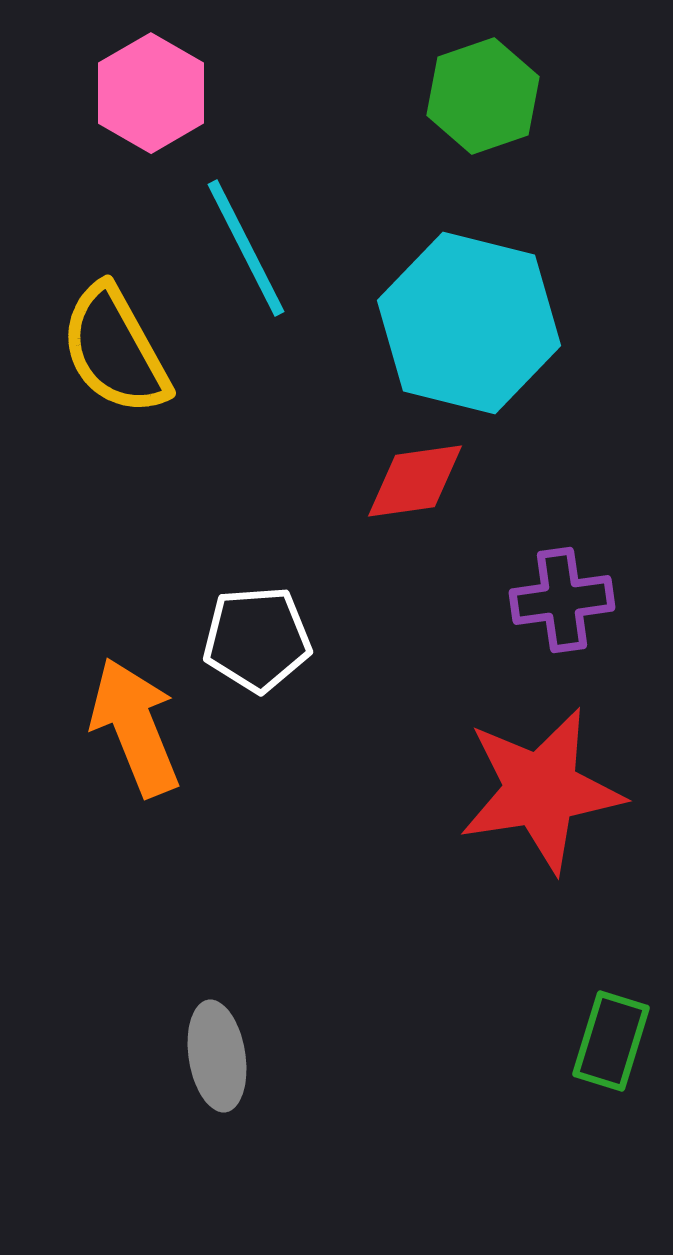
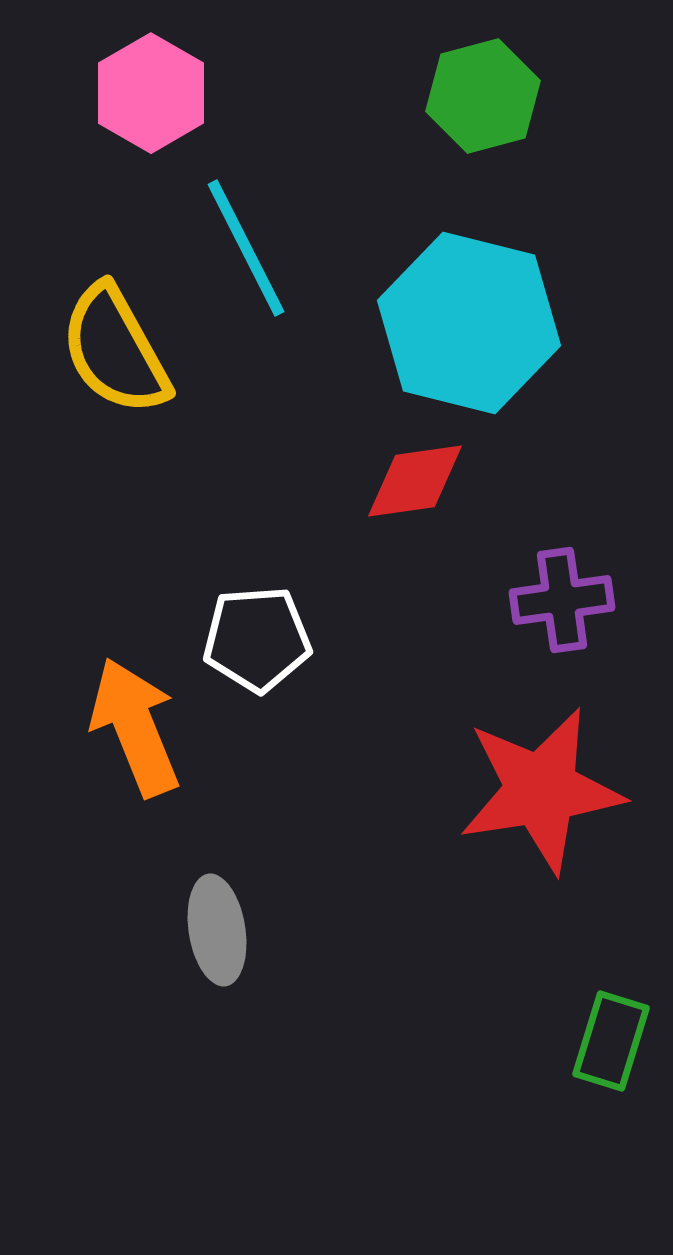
green hexagon: rotated 4 degrees clockwise
gray ellipse: moved 126 px up
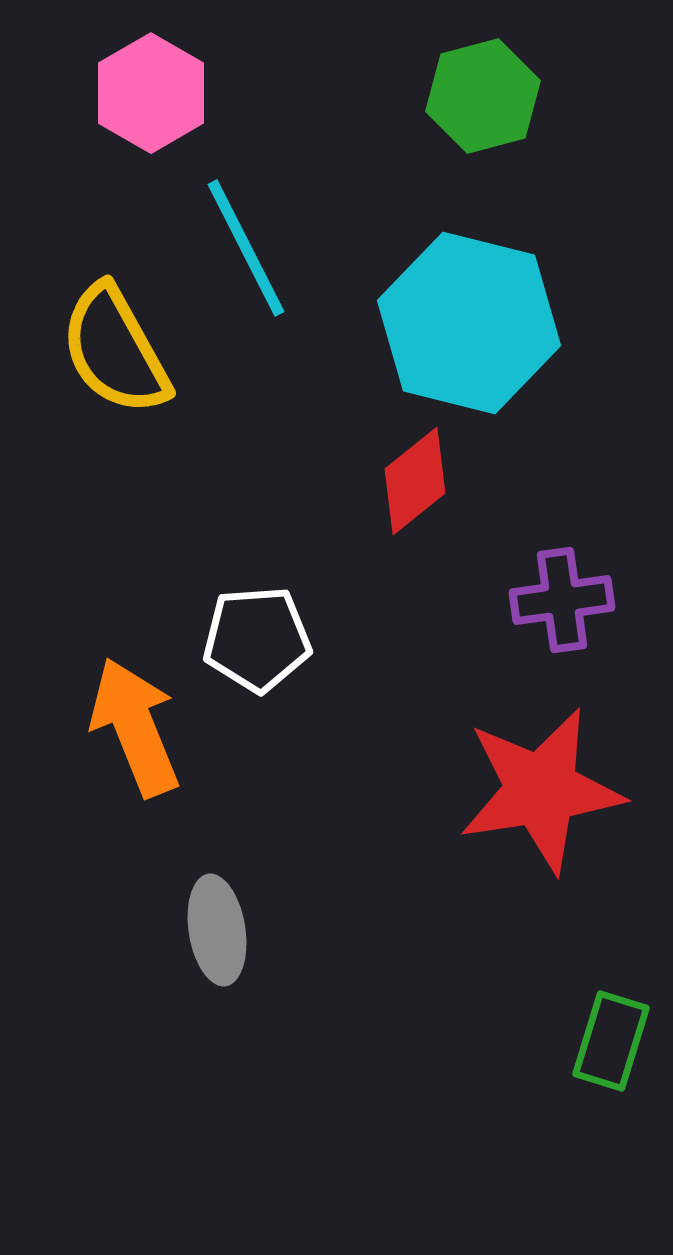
red diamond: rotated 31 degrees counterclockwise
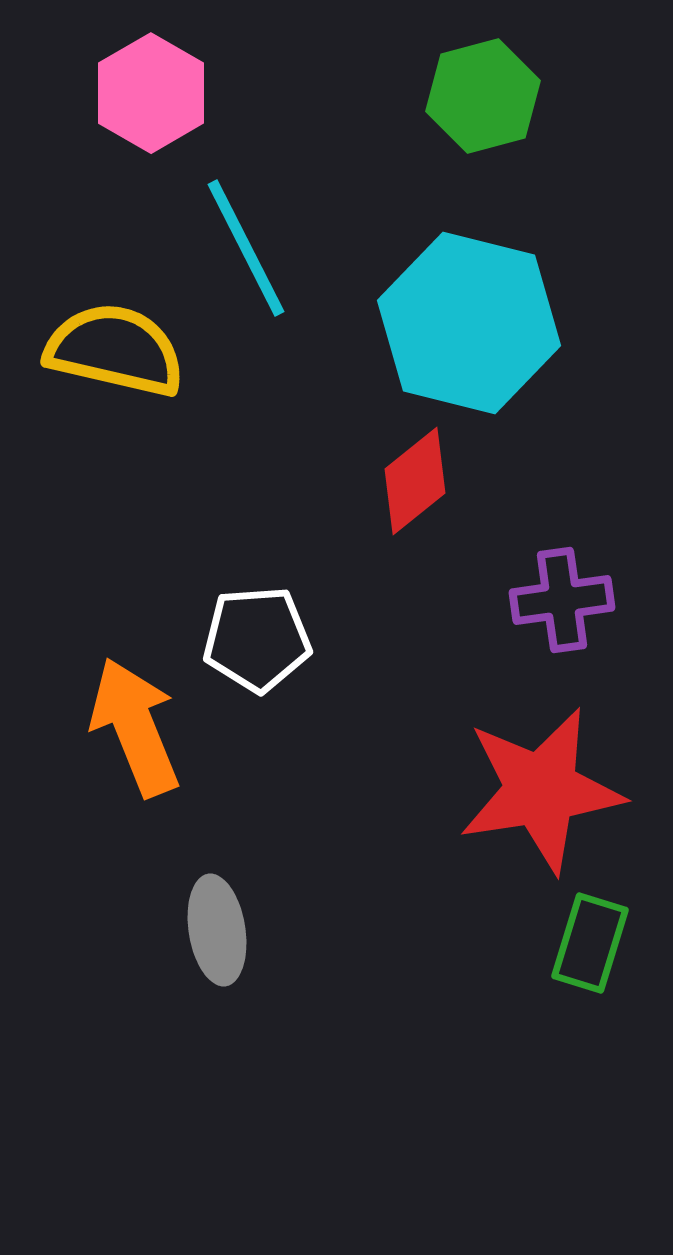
yellow semicircle: rotated 132 degrees clockwise
green rectangle: moved 21 px left, 98 px up
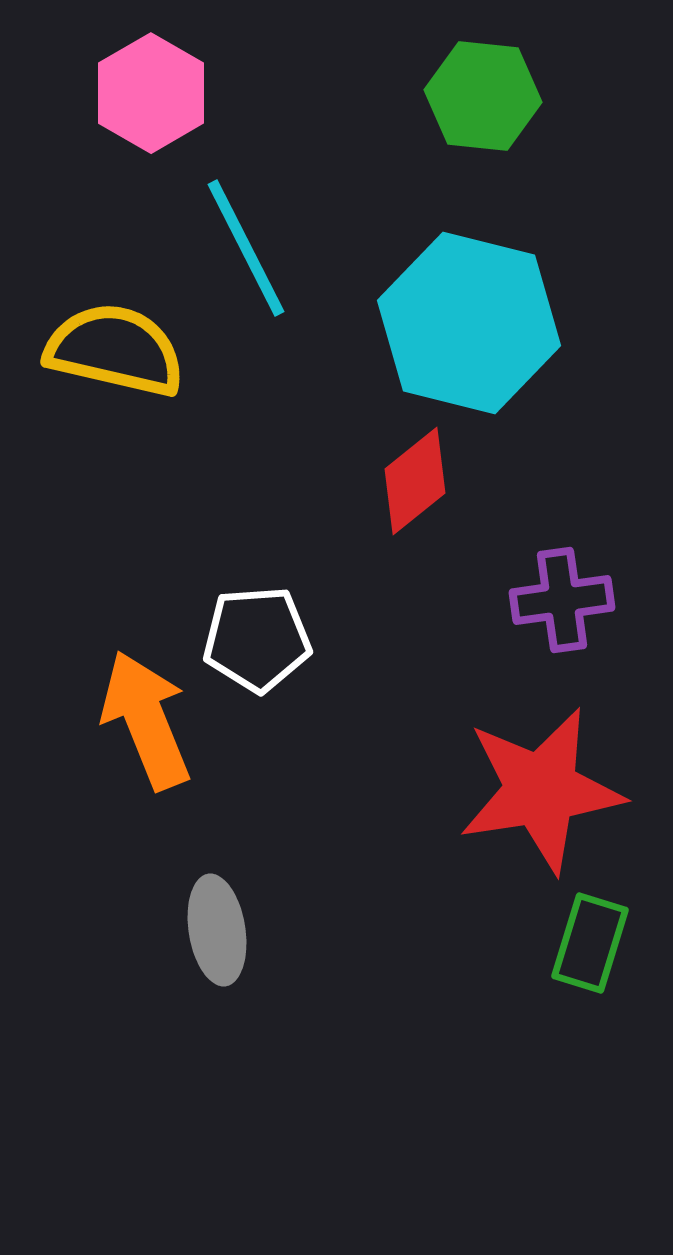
green hexagon: rotated 21 degrees clockwise
orange arrow: moved 11 px right, 7 px up
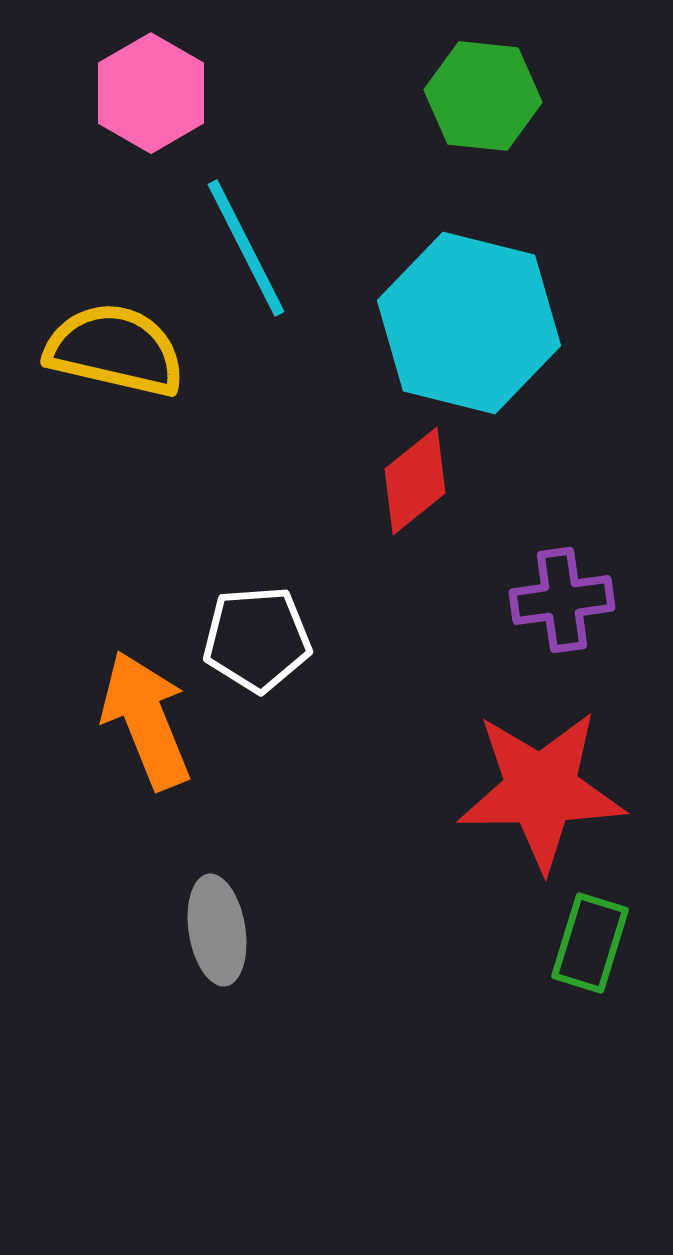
red star: rotated 8 degrees clockwise
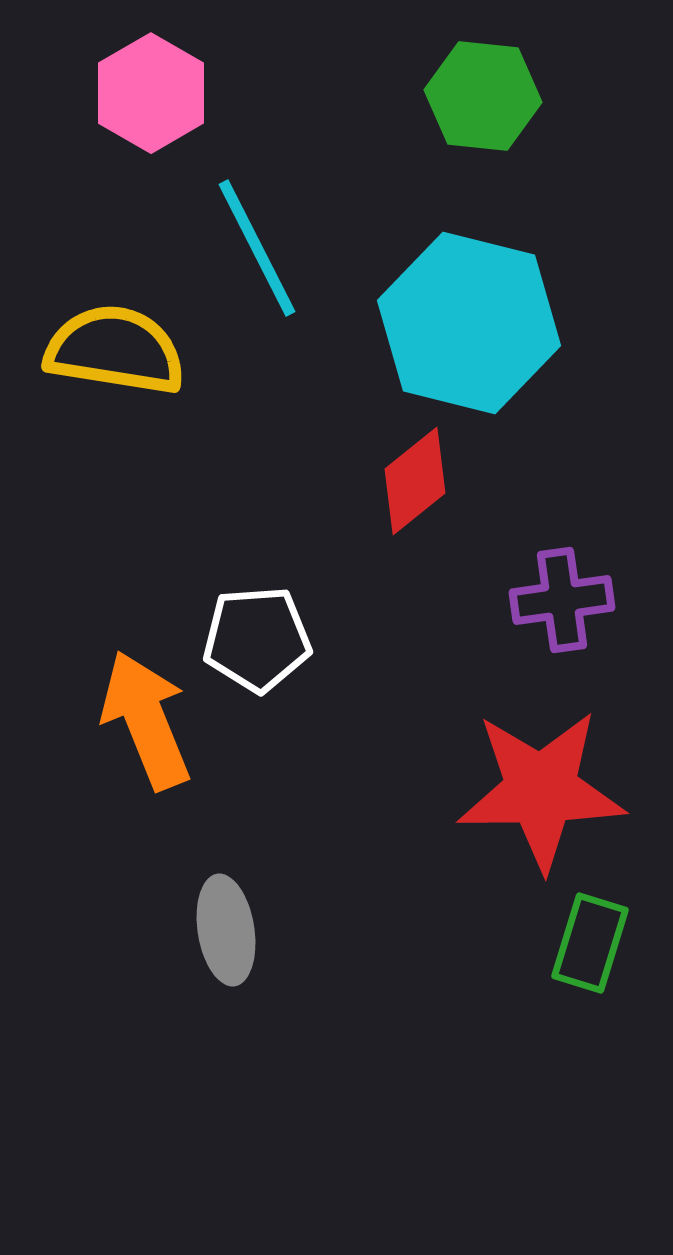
cyan line: moved 11 px right
yellow semicircle: rotated 4 degrees counterclockwise
gray ellipse: moved 9 px right
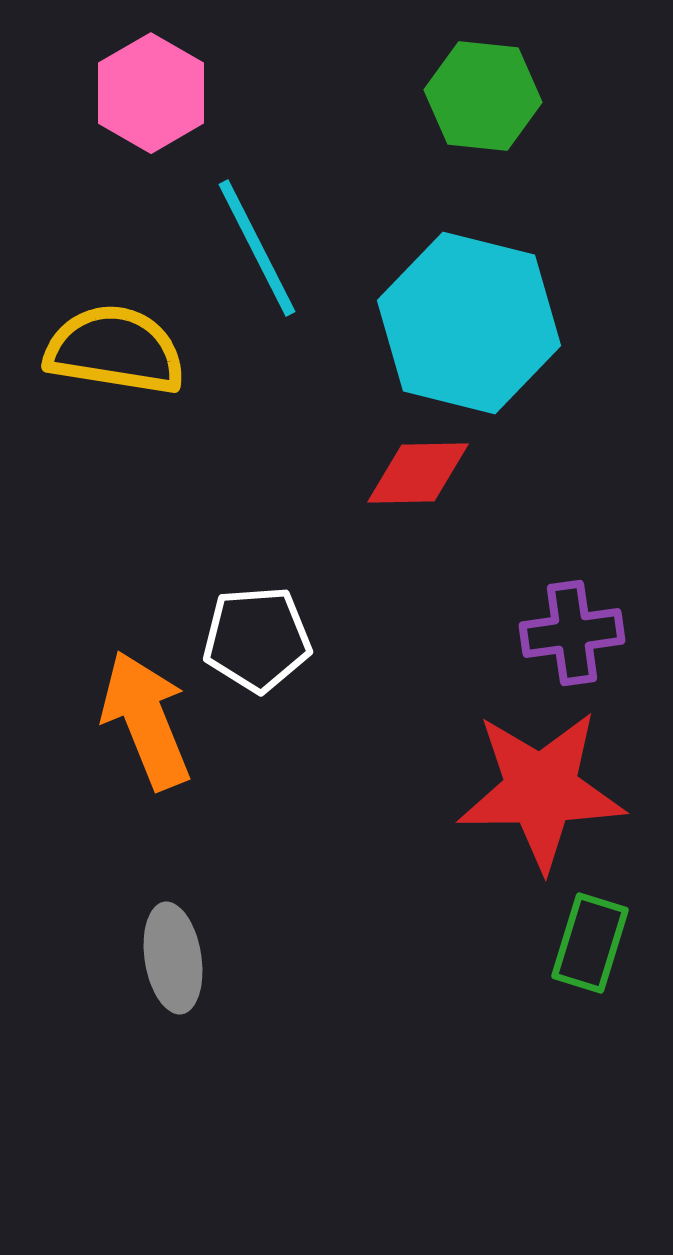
red diamond: moved 3 px right, 8 px up; rotated 38 degrees clockwise
purple cross: moved 10 px right, 33 px down
gray ellipse: moved 53 px left, 28 px down
